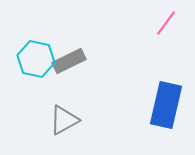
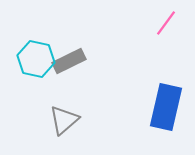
blue rectangle: moved 2 px down
gray triangle: rotated 12 degrees counterclockwise
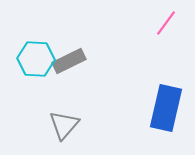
cyan hexagon: rotated 9 degrees counterclockwise
blue rectangle: moved 1 px down
gray triangle: moved 5 px down; rotated 8 degrees counterclockwise
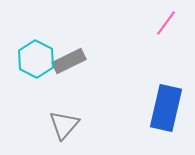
cyan hexagon: rotated 24 degrees clockwise
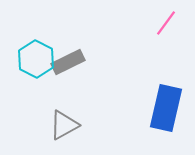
gray rectangle: moved 1 px left, 1 px down
gray triangle: rotated 20 degrees clockwise
